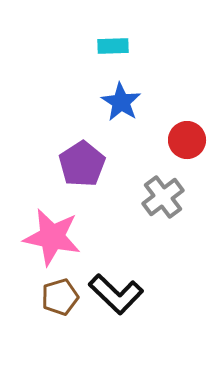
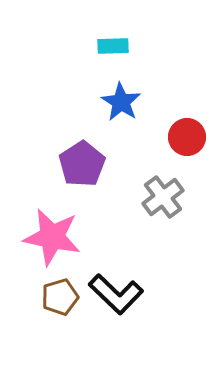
red circle: moved 3 px up
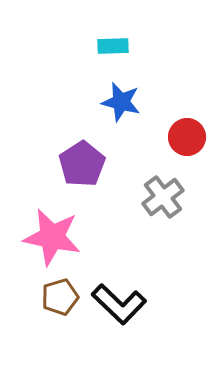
blue star: rotated 18 degrees counterclockwise
black L-shape: moved 3 px right, 10 px down
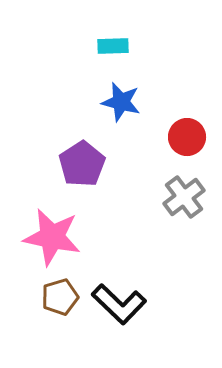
gray cross: moved 21 px right
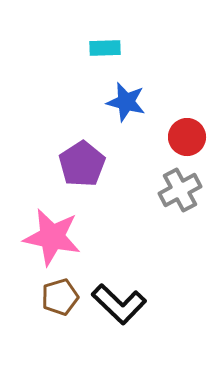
cyan rectangle: moved 8 px left, 2 px down
blue star: moved 5 px right
gray cross: moved 4 px left, 7 px up; rotated 9 degrees clockwise
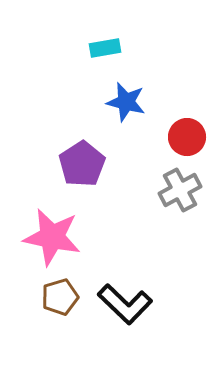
cyan rectangle: rotated 8 degrees counterclockwise
black L-shape: moved 6 px right
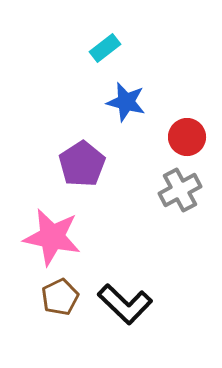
cyan rectangle: rotated 28 degrees counterclockwise
brown pentagon: rotated 9 degrees counterclockwise
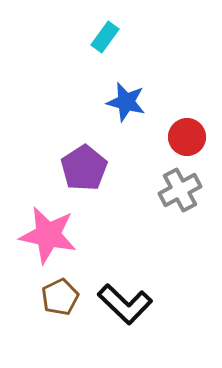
cyan rectangle: moved 11 px up; rotated 16 degrees counterclockwise
purple pentagon: moved 2 px right, 4 px down
pink star: moved 4 px left, 2 px up
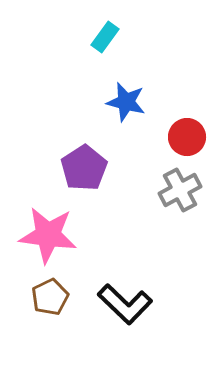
pink star: rotated 4 degrees counterclockwise
brown pentagon: moved 10 px left
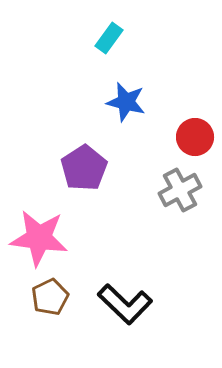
cyan rectangle: moved 4 px right, 1 px down
red circle: moved 8 px right
pink star: moved 9 px left, 3 px down
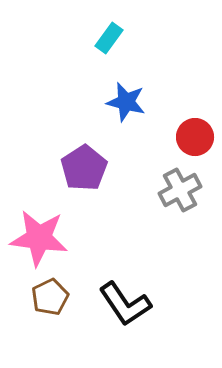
black L-shape: rotated 12 degrees clockwise
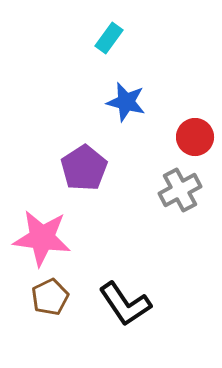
pink star: moved 3 px right
